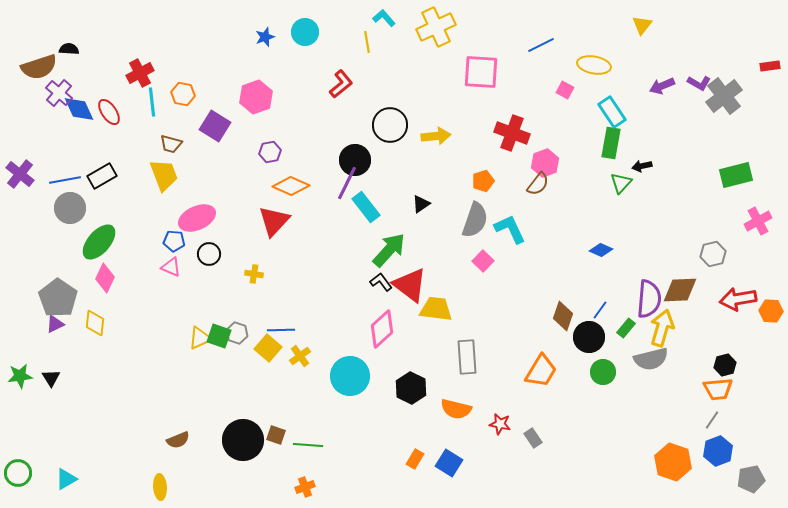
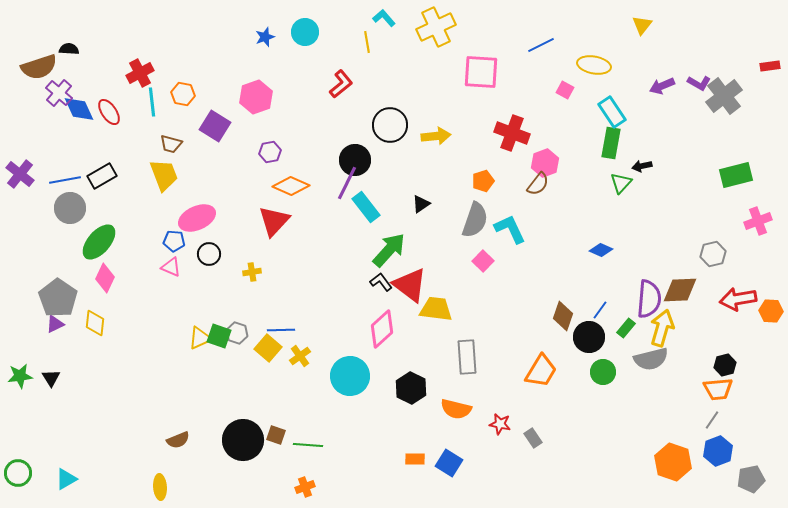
pink cross at (758, 221): rotated 8 degrees clockwise
yellow cross at (254, 274): moved 2 px left, 2 px up; rotated 18 degrees counterclockwise
orange rectangle at (415, 459): rotated 60 degrees clockwise
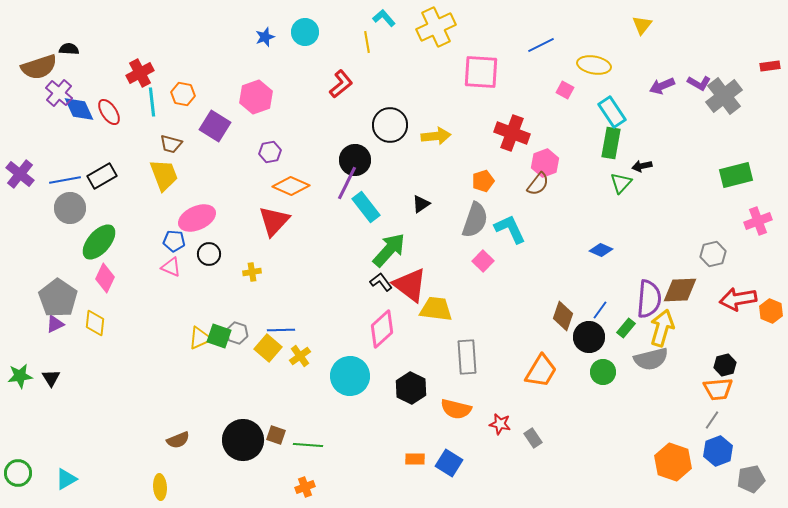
orange hexagon at (771, 311): rotated 20 degrees clockwise
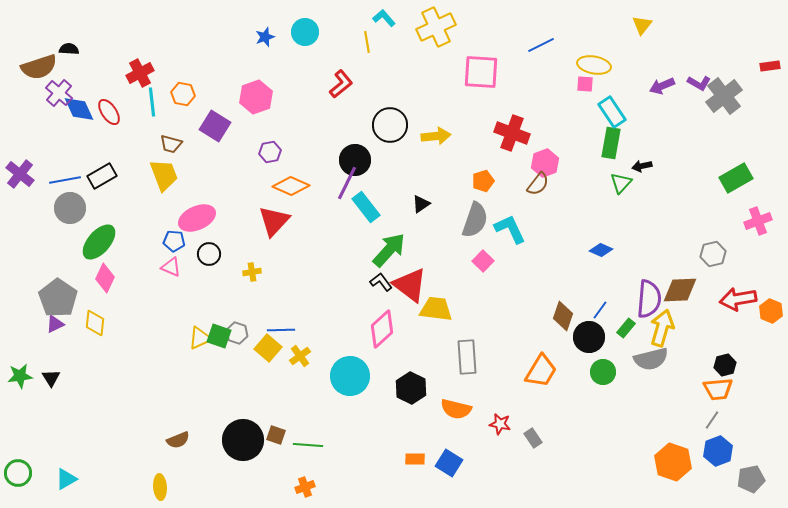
pink square at (565, 90): moved 20 px right, 6 px up; rotated 24 degrees counterclockwise
green rectangle at (736, 175): moved 3 px down; rotated 16 degrees counterclockwise
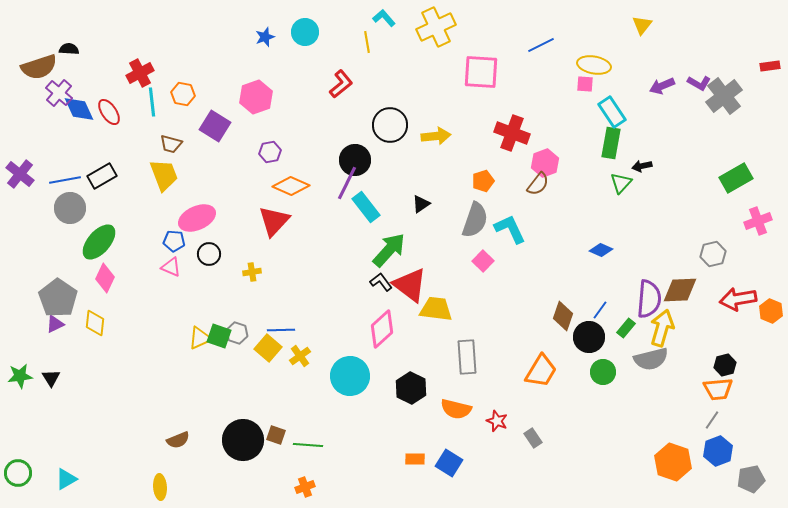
red star at (500, 424): moved 3 px left, 3 px up; rotated 10 degrees clockwise
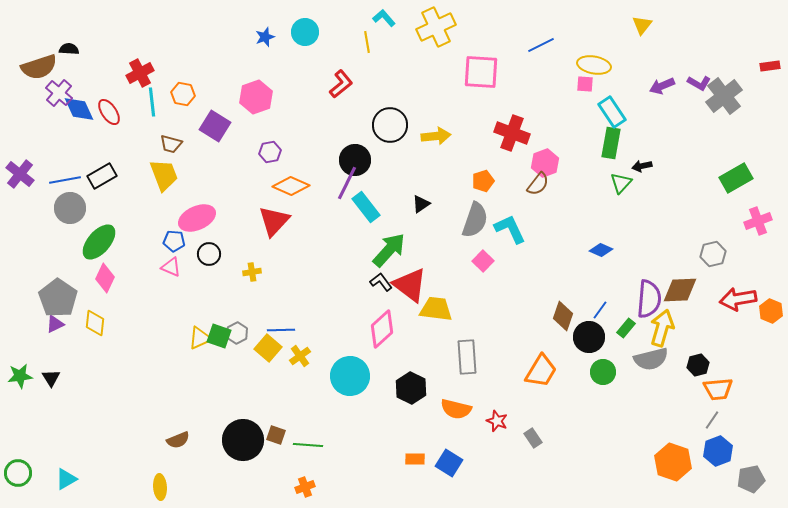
gray hexagon at (237, 333): rotated 15 degrees clockwise
black hexagon at (725, 365): moved 27 px left
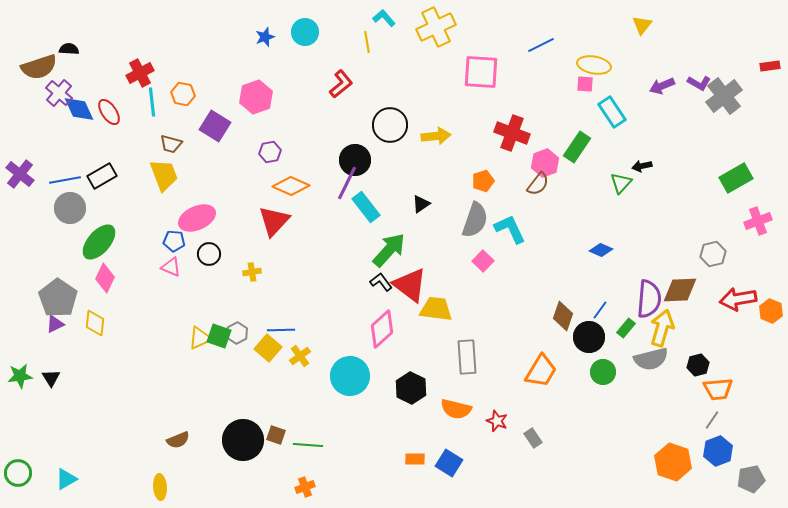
green rectangle at (611, 143): moved 34 px left, 4 px down; rotated 24 degrees clockwise
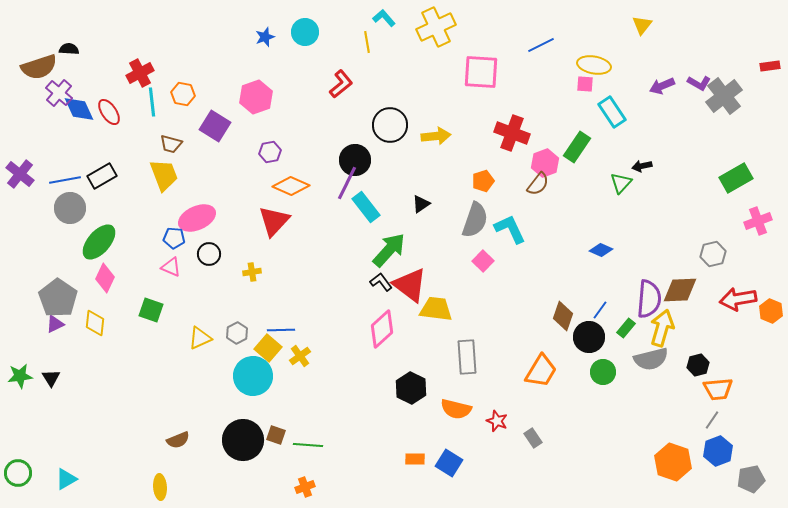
blue pentagon at (174, 241): moved 3 px up
green square at (219, 336): moved 68 px left, 26 px up
cyan circle at (350, 376): moved 97 px left
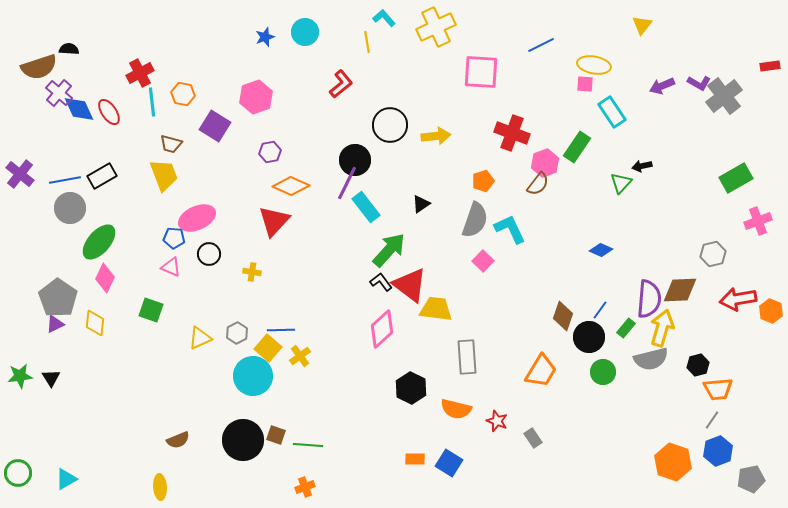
yellow cross at (252, 272): rotated 18 degrees clockwise
